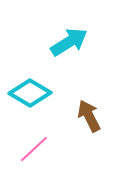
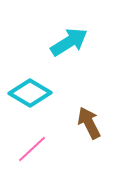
brown arrow: moved 7 px down
pink line: moved 2 px left
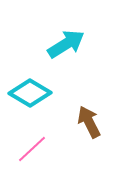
cyan arrow: moved 3 px left, 2 px down
brown arrow: moved 1 px up
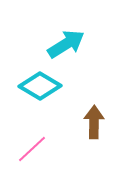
cyan diamond: moved 10 px right, 7 px up
brown arrow: moved 5 px right; rotated 28 degrees clockwise
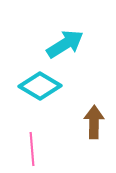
cyan arrow: moved 1 px left
pink line: rotated 52 degrees counterclockwise
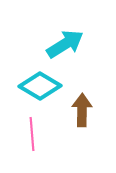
brown arrow: moved 12 px left, 12 px up
pink line: moved 15 px up
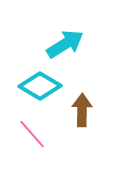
pink line: rotated 36 degrees counterclockwise
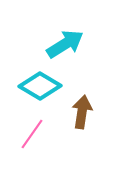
brown arrow: moved 2 px down; rotated 8 degrees clockwise
pink line: rotated 76 degrees clockwise
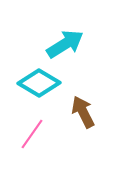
cyan diamond: moved 1 px left, 3 px up
brown arrow: moved 1 px right; rotated 36 degrees counterclockwise
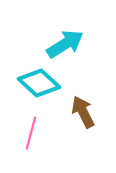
cyan diamond: rotated 12 degrees clockwise
pink line: moved 1 px left, 1 px up; rotated 20 degrees counterclockwise
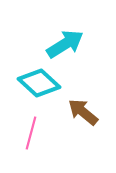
brown arrow: rotated 24 degrees counterclockwise
